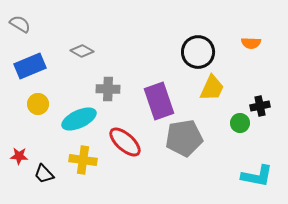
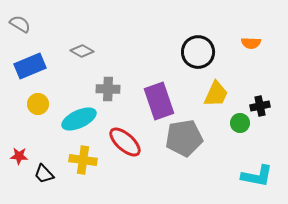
yellow trapezoid: moved 4 px right, 6 px down
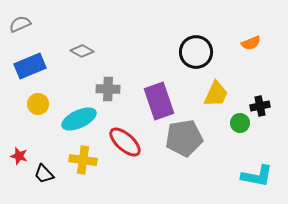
gray semicircle: rotated 55 degrees counterclockwise
orange semicircle: rotated 24 degrees counterclockwise
black circle: moved 2 px left
red star: rotated 12 degrees clockwise
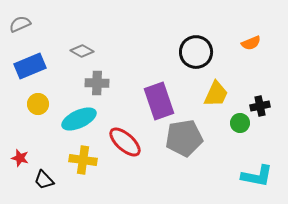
gray cross: moved 11 px left, 6 px up
red star: moved 1 px right, 2 px down
black trapezoid: moved 6 px down
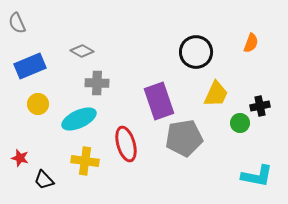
gray semicircle: moved 3 px left, 1 px up; rotated 90 degrees counterclockwise
orange semicircle: rotated 48 degrees counterclockwise
red ellipse: moved 1 px right, 2 px down; rotated 32 degrees clockwise
yellow cross: moved 2 px right, 1 px down
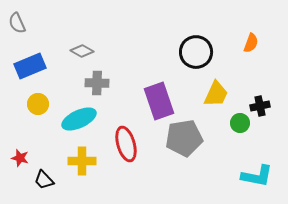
yellow cross: moved 3 px left; rotated 8 degrees counterclockwise
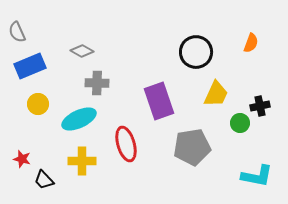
gray semicircle: moved 9 px down
gray pentagon: moved 8 px right, 9 px down
red star: moved 2 px right, 1 px down
